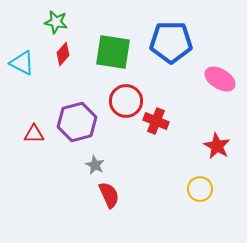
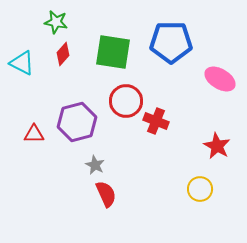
red semicircle: moved 3 px left, 1 px up
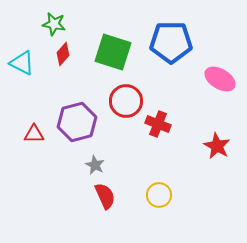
green star: moved 2 px left, 2 px down
green square: rotated 9 degrees clockwise
red cross: moved 2 px right, 3 px down
yellow circle: moved 41 px left, 6 px down
red semicircle: moved 1 px left, 2 px down
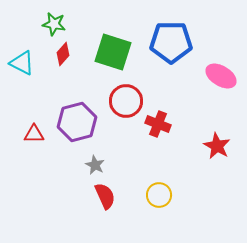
pink ellipse: moved 1 px right, 3 px up
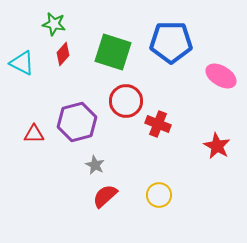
red semicircle: rotated 108 degrees counterclockwise
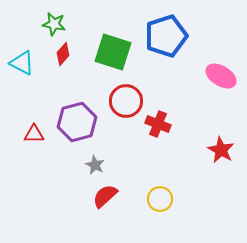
blue pentagon: moved 5 px left, 6 px up; rotated 18 degrees counterclockwise
red star: moved 4 px right, 4 px down
yellow circle: moved 1 px right, 4 px down
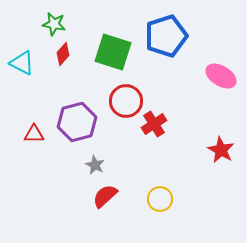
red cross: moved 4 px left; rotated 35 degrees clockwise
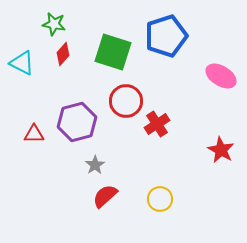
red cross: moved 3 px right
gray star: rotated 12 degrees clockwise
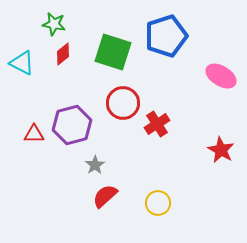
red diamond: rotated 10 degrees clockwise
red circle: moved 3 px left, 2 px down
purple hexagon: moved 5 px left, 3 px down
yellow circle: moved 2 px left, 4 px down
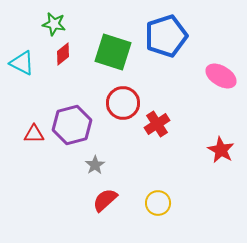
red semicircle: moved 4 px down
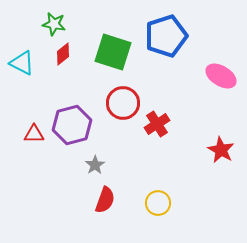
red semicircle: rotated 152 degrees clockwise
